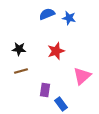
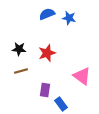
red star: moved 9 px left, 2 px down
pink triangle: rotated 42 degrees counterclockwise
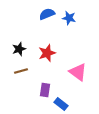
black star: rotated 24 degrees counterclockwise
pink triangle: moved 4 px left, 4 px up
blue rectangle: rotated 16 degrees counterclockwise
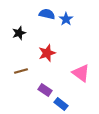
blue semicircle: rotated 35 degrees clockwise
blue star: moved 3 px left, 1 px down; rotated 24 degrees clockwise
black star: moved 16 px up
pink triangle: moved 3 px right, 1 px down
purple rectangle: rotated 64 degrees counterclockwise
